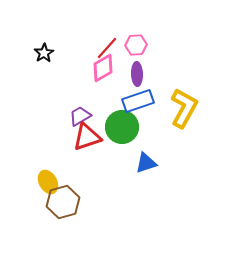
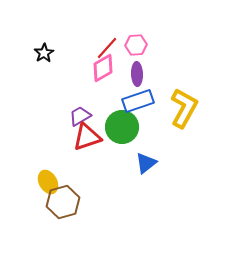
blue triangle: rotated 20 degrees counterclockwise
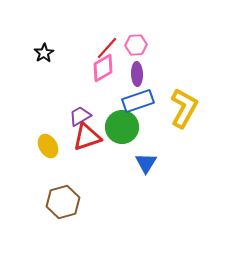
blue triangle: rotated 20 degrees counterclockwise
yellow ellipse: moved 36 px up
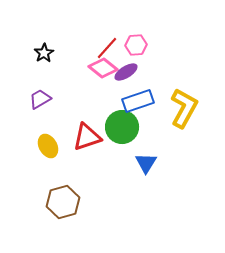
pink diamond: rotated 68 degrees clockwise
purple ellipse: moved 11 px left, 2 px up; rotated 60 degrees clockwise
purple trapezoid: moved 40 px left, 17 px up
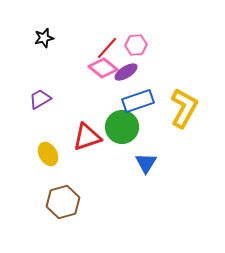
black star: moved 15 px up; rotated 18 degrees clockwise
yellow ellipse: moved 8 px down
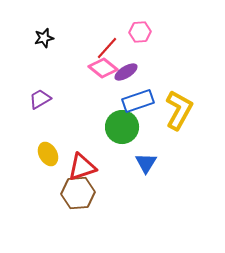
pink hexagon: moved 4 px right, 13 px up
yellow L-shape: moved 5 px left, 2 px down
red triangle: moved 5 px left, 30 px down
brown hexagon: moved 15 px right, 9 px up; rotated 12 degrees clockwise
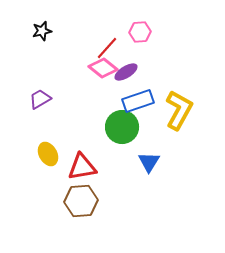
black star: moved 2 px left, 7 px up
blue triangle: moved 3 px right, 1 px up
red triangle: rotated 8 degrees clockwise
brown hexagon: moved 3 px right, 8 px down
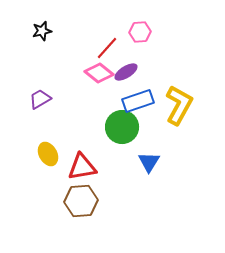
pink diamond: moved 4 px left, 5 px down
yellow L-shape: moved 5 px up
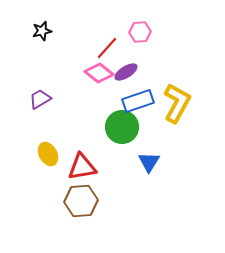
yellow L-shape: moved 2 px left, 2 px up
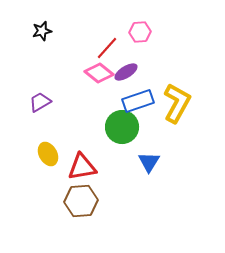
purple trapezoid: moved 3 px down
